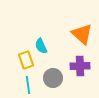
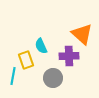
purple cross: moved 11 px left, 10 px up
cyan line: moved 15 px left, 9 px up; rotated 18 degrees clockwise
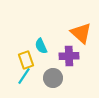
orange triangle: moved 1 px left, 1 px up
cyan line: moved 11 px right; rotated 24 degrees clockwise
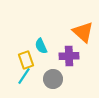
orange triangle: moved 2 px right, 1 px up
gray circle: moved 1 px down
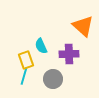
orange triangle: moved 6 px up
purple cross: moved 2 px up
cyan line: rotated 18 degrees counterclockwise
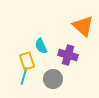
purple cross: moved 1 px left, 1 px down; rotated 18 degrees clockwise
yellow rectangle: moved 1 px right, 1 px down
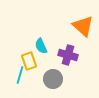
yellow rectangle: moved 2 px right
cyan line: moved 4 px left, 1 px up
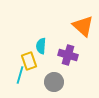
cyan semicircle: rotated 28 degrees clockwise
gray circle: moved 1 px right, 3 px down
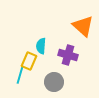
yellow rectangle: rotated 42 degrees clockwise
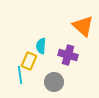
cyan line: rotated 24 degrees counterclockwise
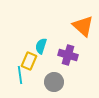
cyan semicircle: rotated 14 degrees clockwise
